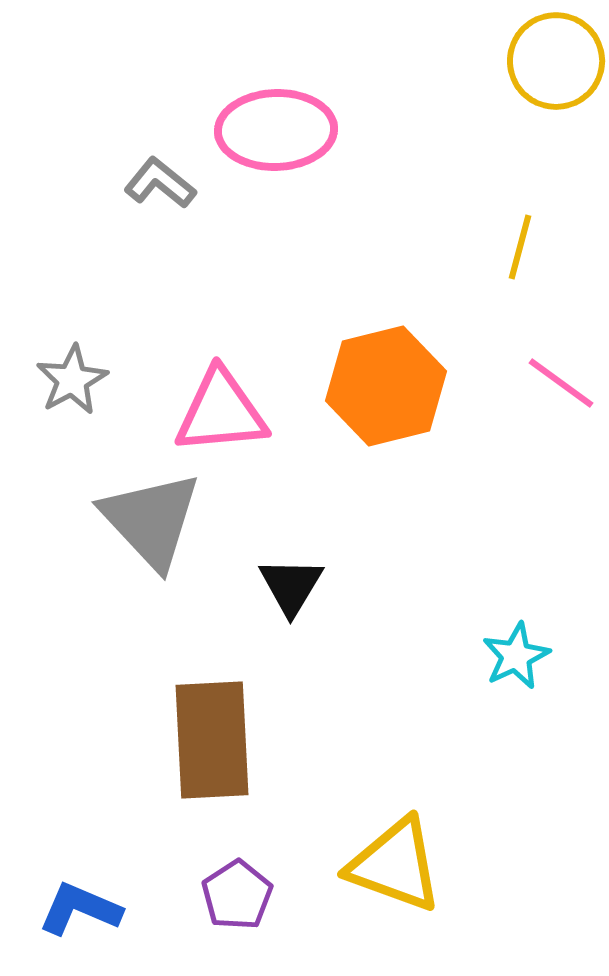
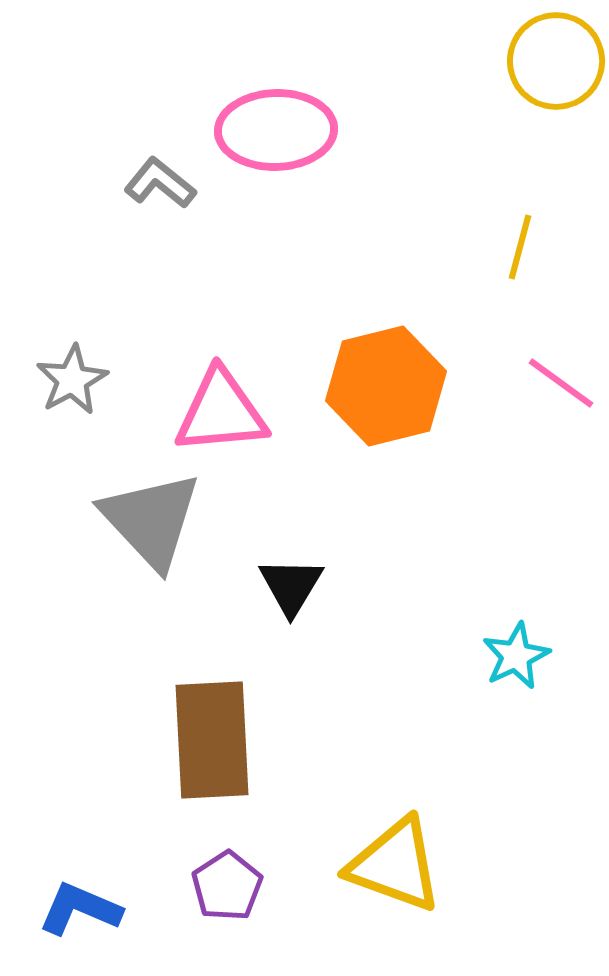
purple pentagon: moved 10 px left, 9 px up
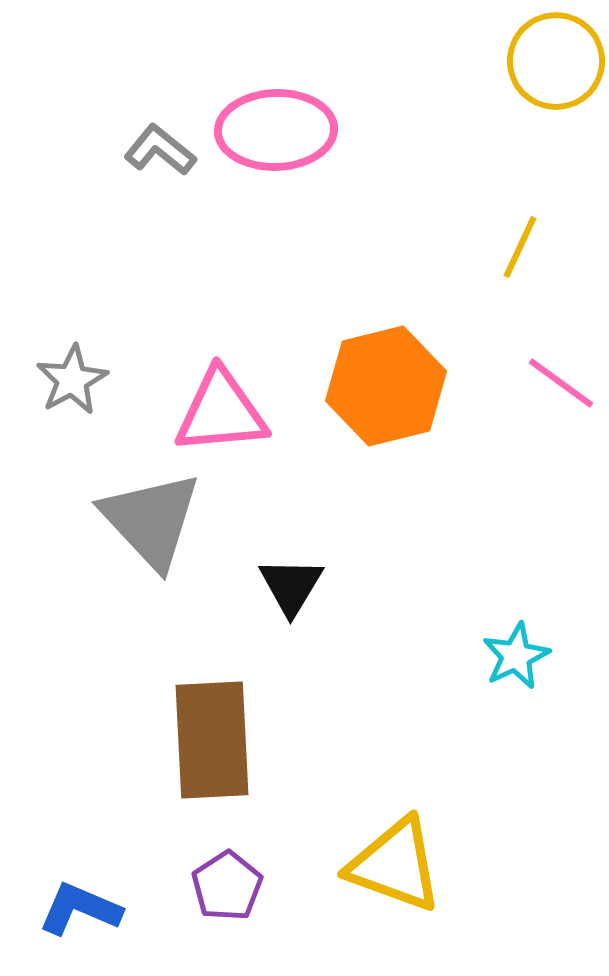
gray L-shape: moved 33 px up
yellow line: rotated 10 degrees clockwise
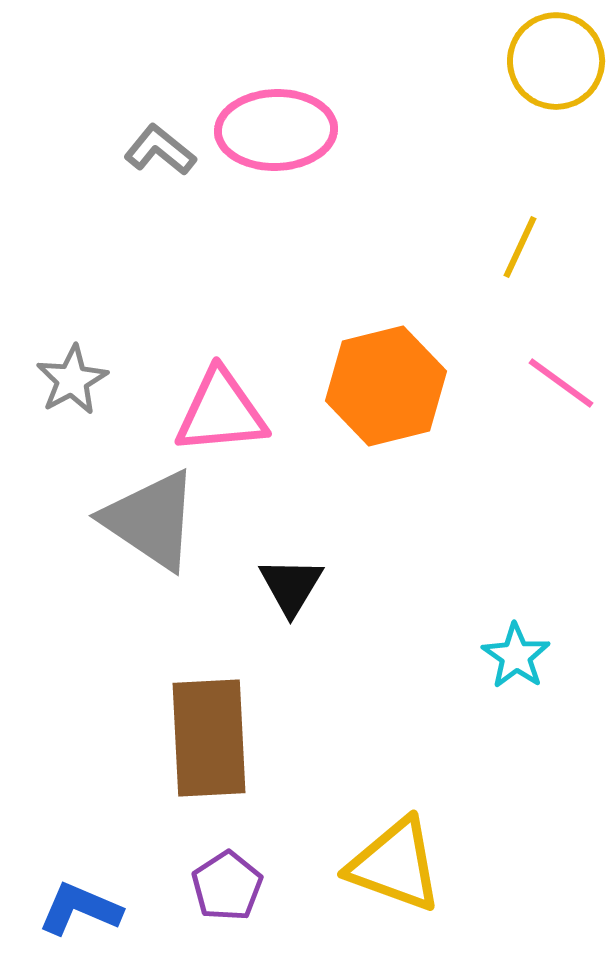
gray triangle: rotated 13 degrees counterclockwise
cyan star: rotated 12 degrees counterclockwise
brown rectangle: moved 3 px left, 2 px up
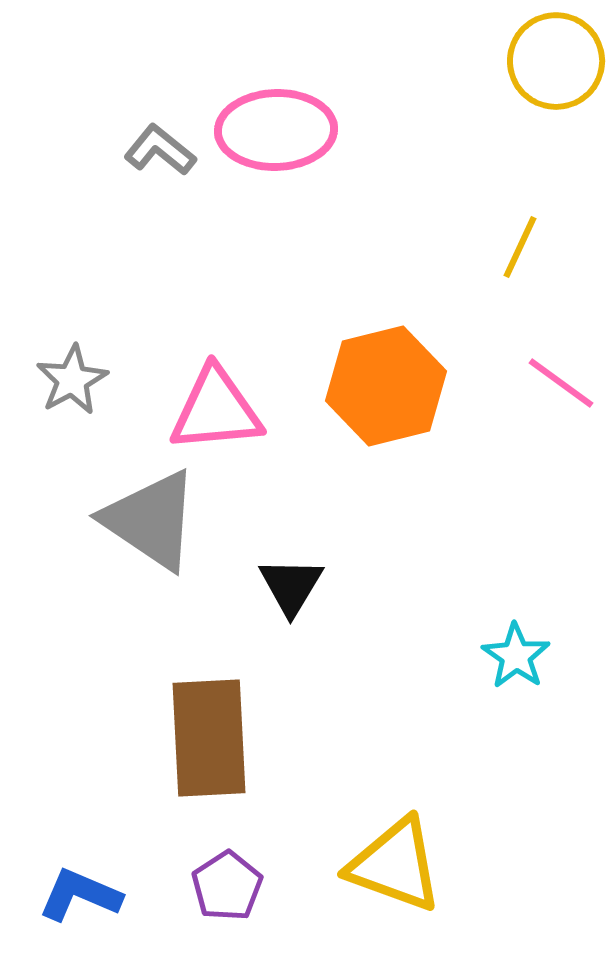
pink triangle: moved 5 px left, 2 px up
blue L-shape: moved 14 px up
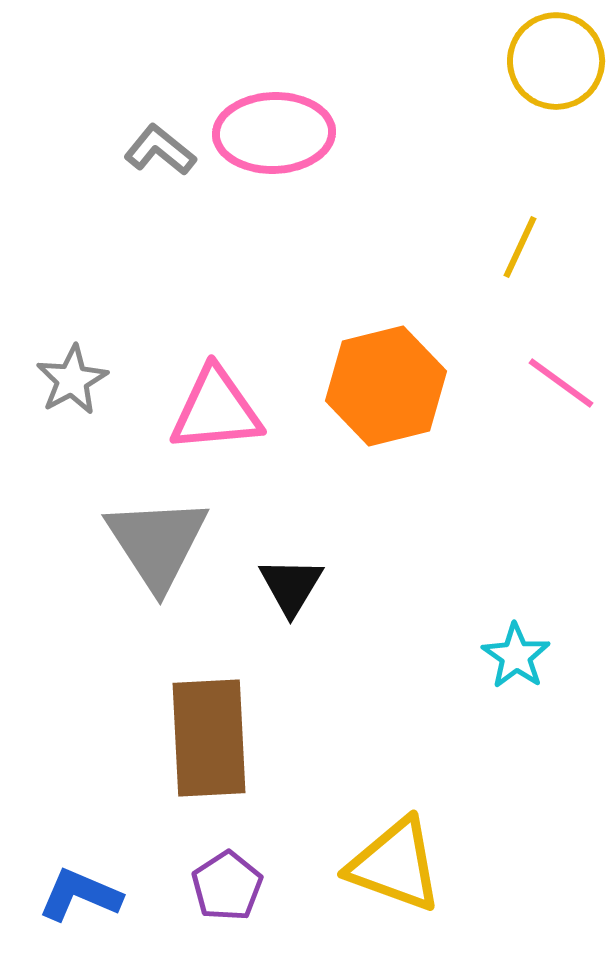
pink ellipse: moved 2 px left, 3 px down
gray triangle: moved 6 px right, 23 px down; rotated 23 degrees clockwise
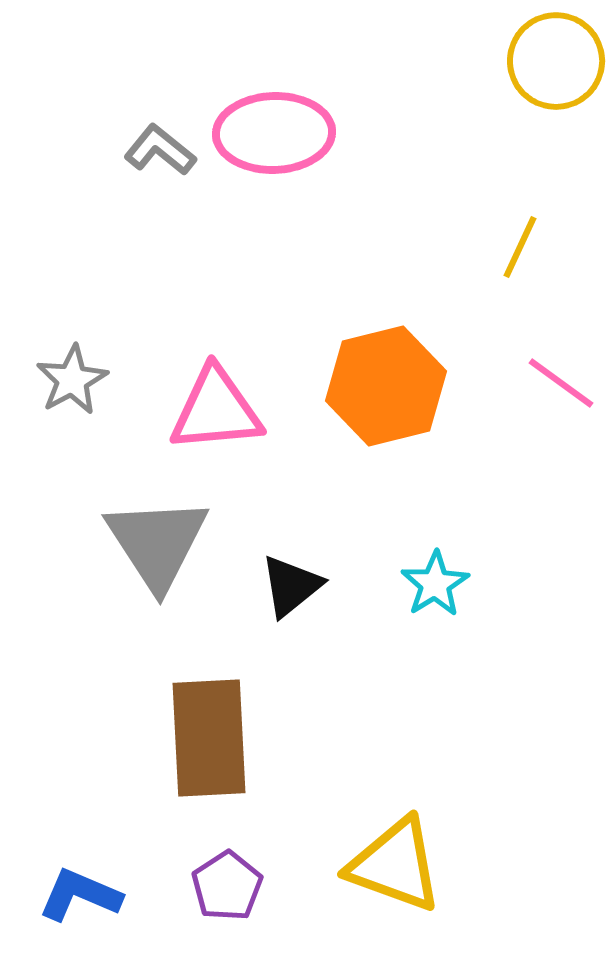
black triangle: rotated 20 degrees clockwise
cyan star: moved 81 px left, 72 px up; rotated 6 degrees clockwise
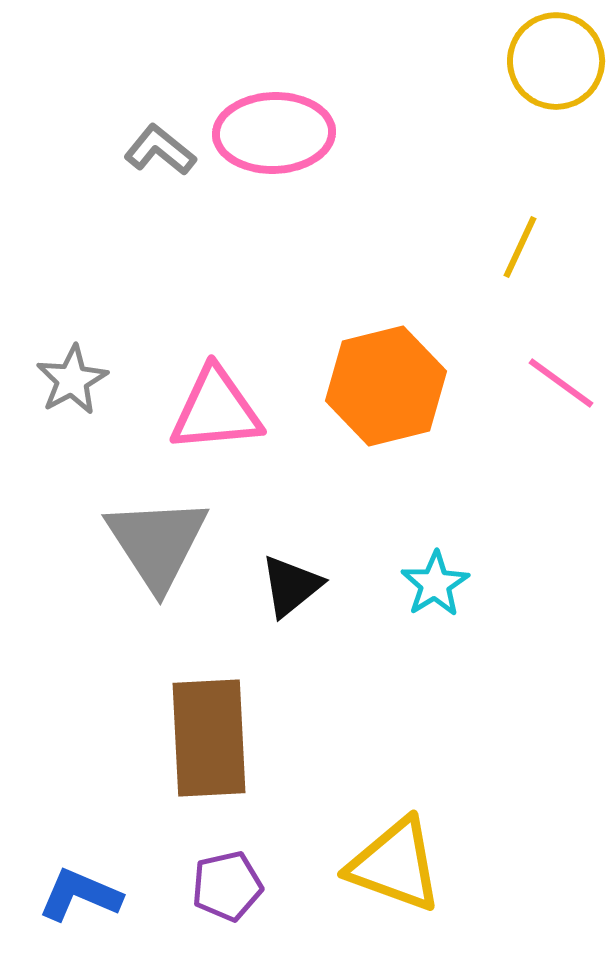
purple pentagon: rotated 20 degrees clockwise
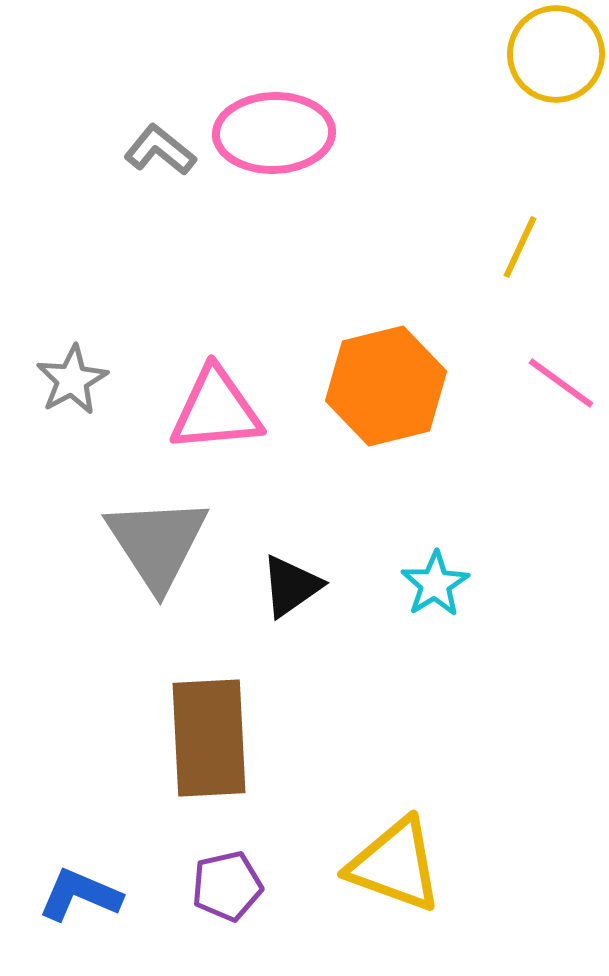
yellow circle: moved 7 px up
black triangle: rotated 4 degrees clockwise
